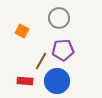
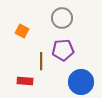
gray circle: moved 3 px right
brown line: rotated 30 degrees counterclockwise
blue circle: moved 24 px right, 1 px down
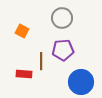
red rectangle: moved 1 px left, 7 px up
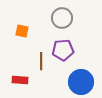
orange square: rotated 16 degrees counterclockwise
red rectangle: moved 4 px left, 6 px down
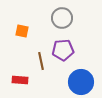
brown line: rotated 12 degrees counterclockwise
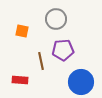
gray circle: moved 6 px left, 1 px down
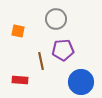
orange square: moved 4 px left
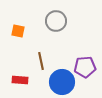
gray circle: moved 2 px down
purple pentagon: moved 22 px right, 17 px down
blue circle: moved 19 px left
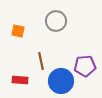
purple pentagon: moved 1 px up
blue circle: moved 1 px left, 1 px up
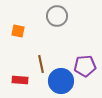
gray circle: moved 1 px right, 5 px up
brown line: moved 3 px down
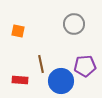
gray circle: moved 17 px right, 8 px down
